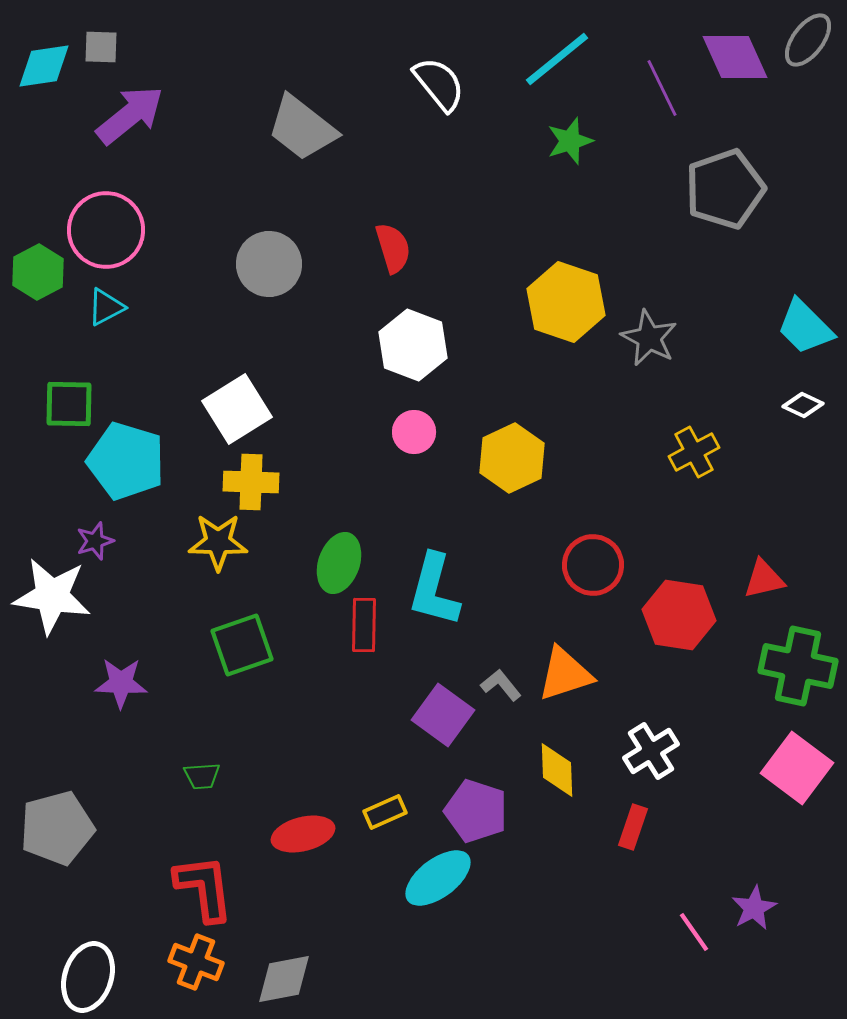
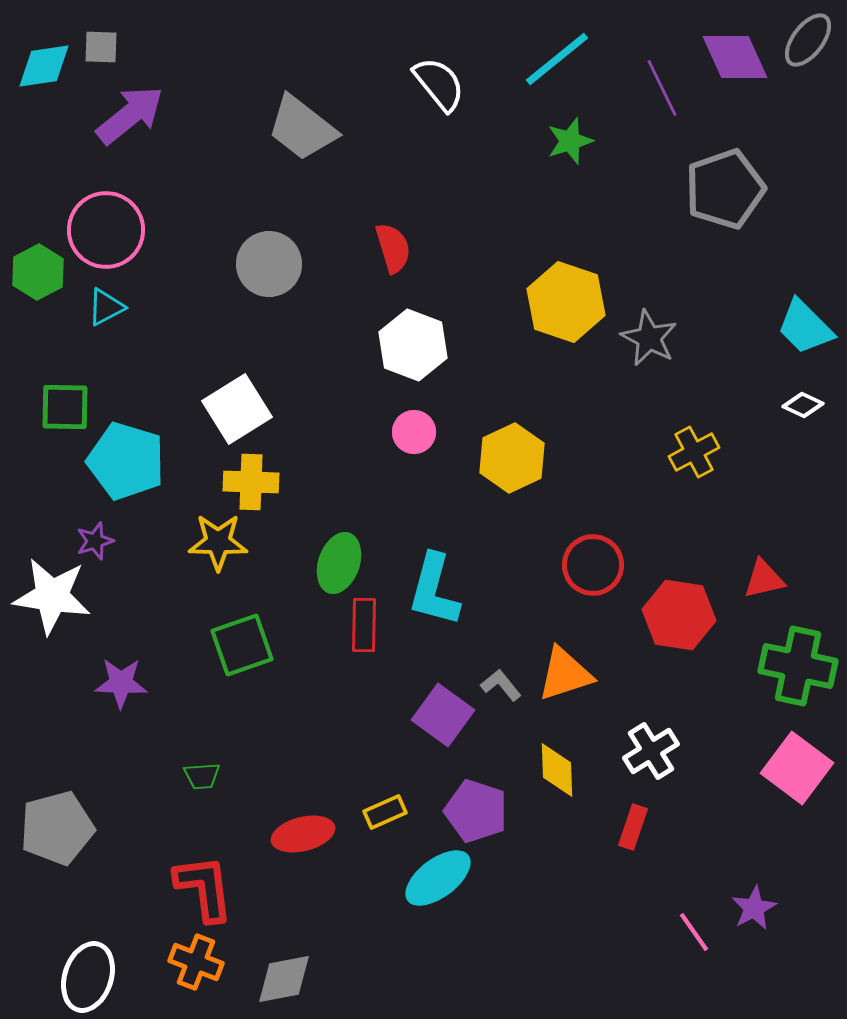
green square at (69, 404): moved 4 px left, 3 px down
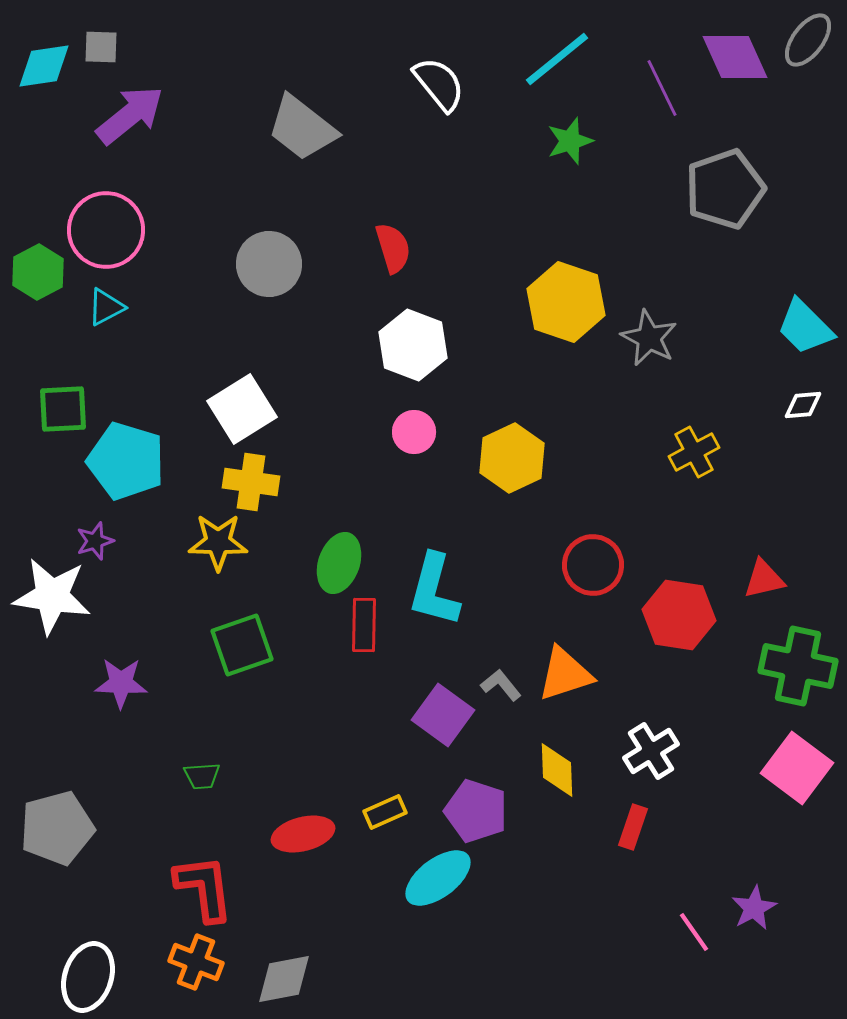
white diamond at (803, 405): rotated 30 degrees counterclockwise
green square at (65, 407): moved 2 px left, 2 px down; rotated 4 degrees counterclockwise
white square at (237, 409): moved 5 px right
yellow cross at (251, 482): rotated 6 degrees clockwise
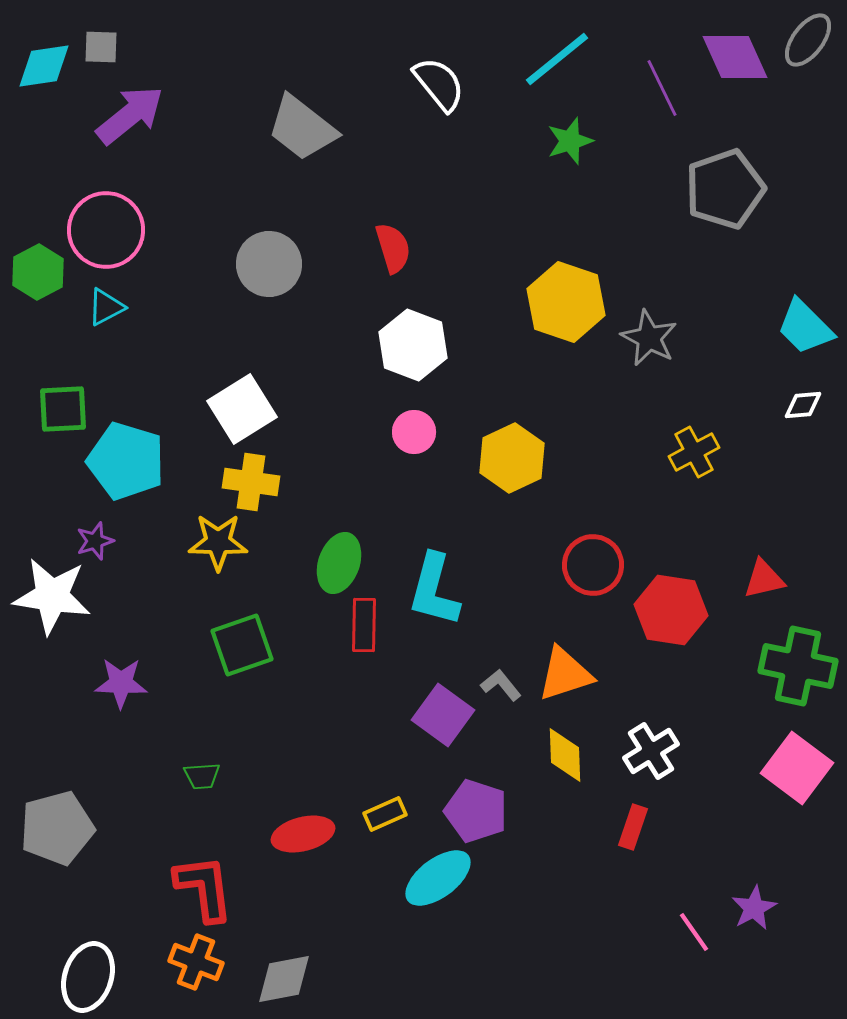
red hexagon at (679, 615): moved 8 px left, 5 px up
yellow diamond at (557, 770): moved 8 px right, 15 px up
yellow rectangle at (385, 812): moved 2 px down
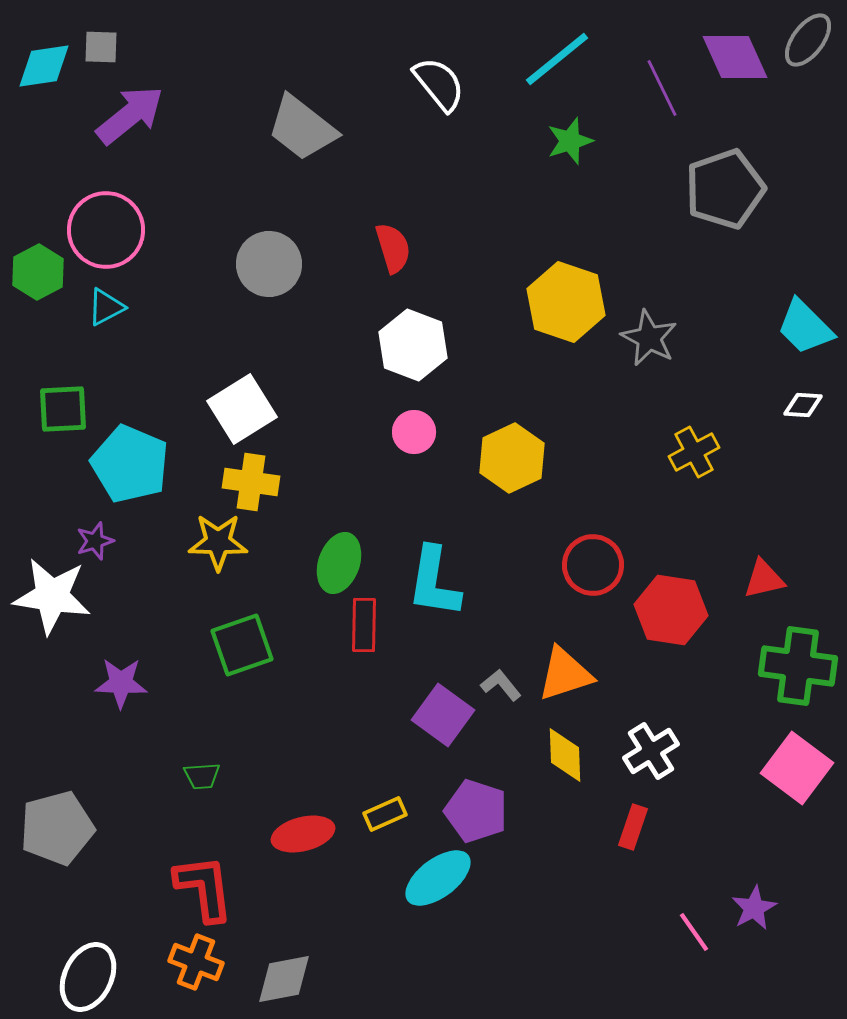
white diamond at (803, 405): rotated 9 degrees clockwise
cyan pentagon at (126, 461): moved 4 px right, 3 px down; rotated 6 degrees clockwise
cyan L-shape at (434, 590): moved 8 px up; rotated 6 degrees counterclockwise
green cross at (798, 666): rotated 4 degrees counterclockwise
white ellipse at (88, 977): rotated 8 degrees clockwise
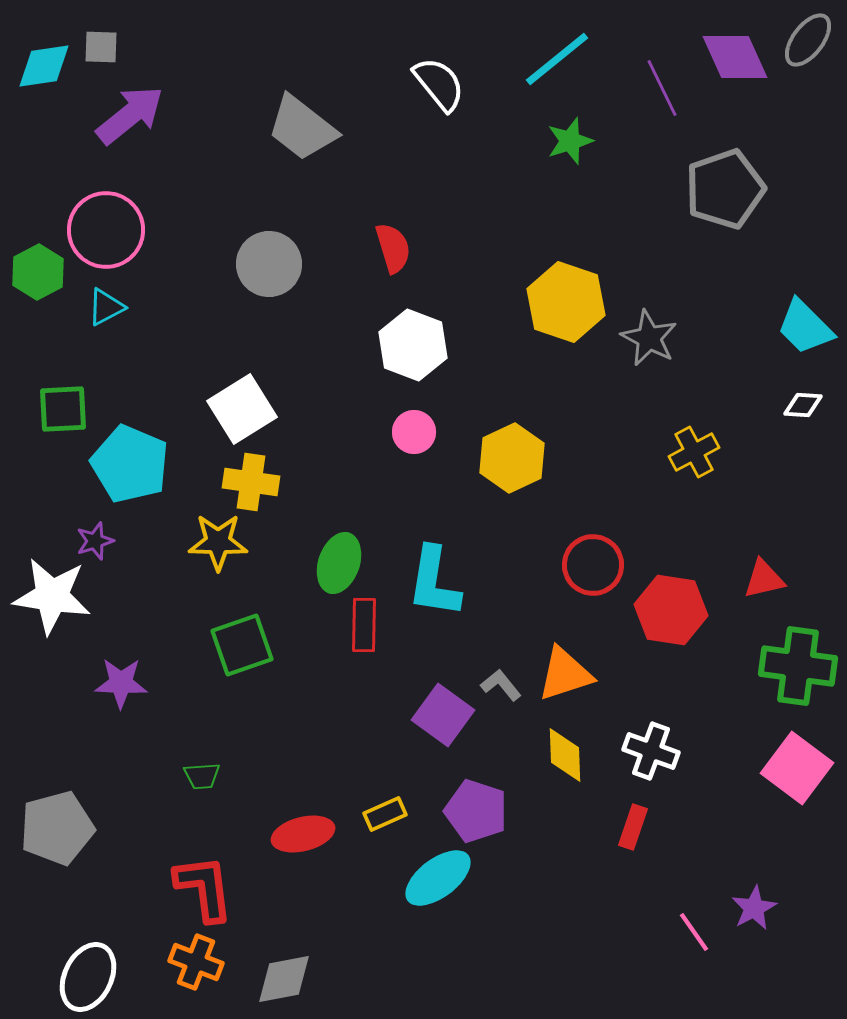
white cross at (651, 751): rotated 38 degrees counterclockwise
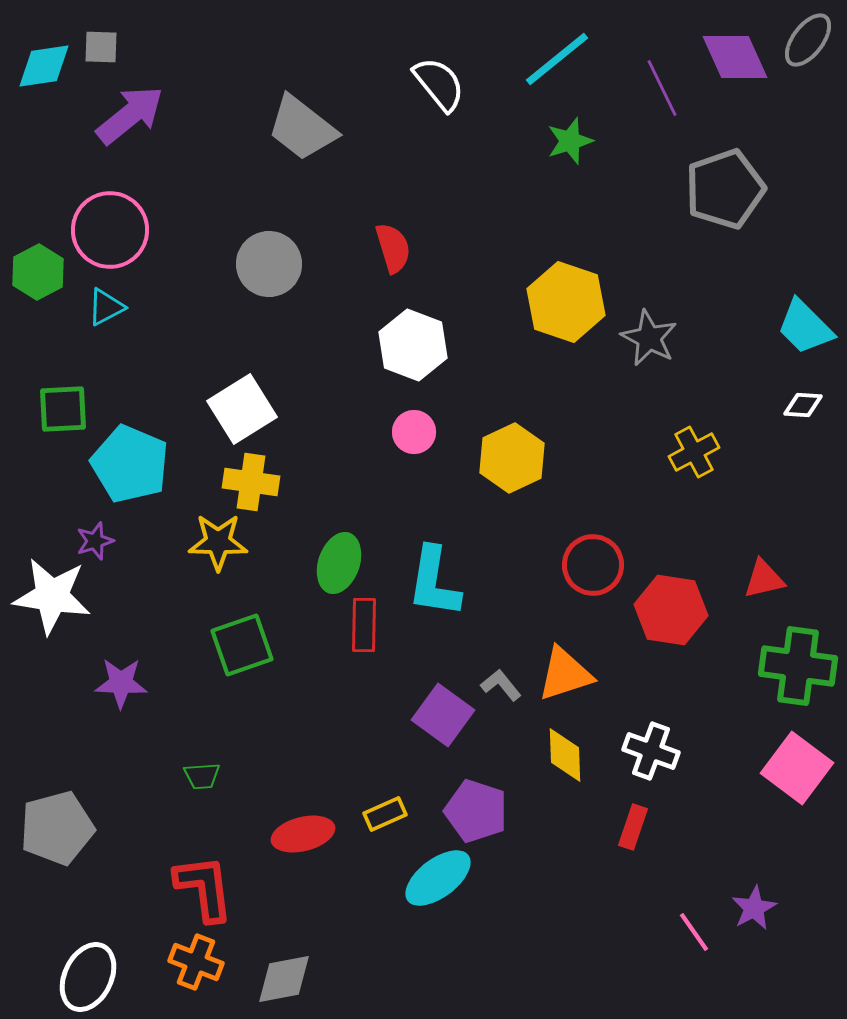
pink circle at (106, 230): moved 4 px right
